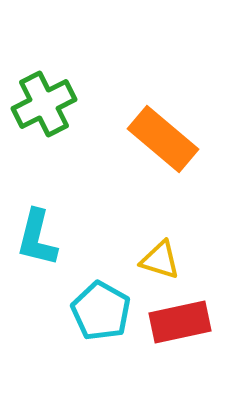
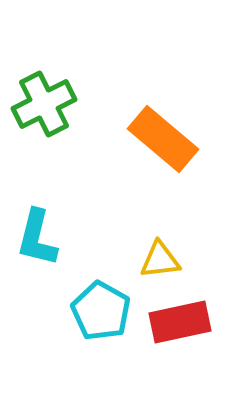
yellow triangle: rotated 24 degrees counterclockwise
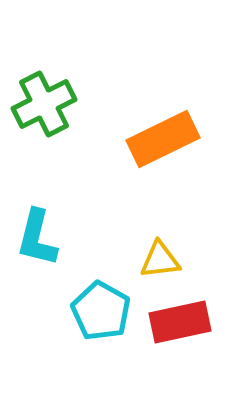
orange rectangle: rotated 66 degrees counterclockwise
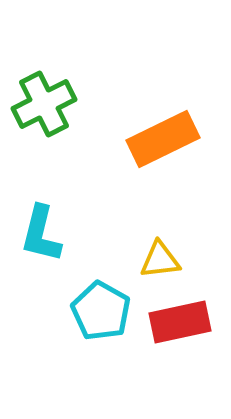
cyan L-shape: moved 4 px right, 4 px up
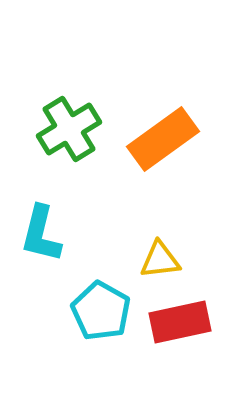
green cross: moved 25 px right, 25 px down; rotated 4 degrees counterclockwise
orange rectangle: rotated 10 degrees counterclockwise
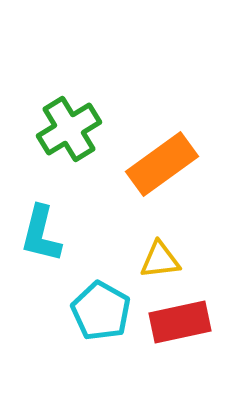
orange rectangle: moved 1 px left, 25 px down
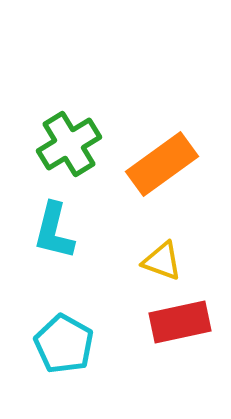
green cross: moved 15 px down
cyan L-shape: moved 13 px right, 3 px up
yellow triangle: moved 2 px right, 1 px down; rotated 27 degrees clockwise
cyan pentagon: moved 37 px left, 33 px down
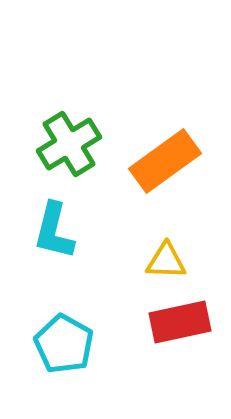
orange rectangle: moved 3 px right, 3 px up
yellow triangle: moved 4 px right; rotated 18 degrees counterclockwise
